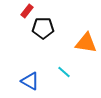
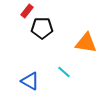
black pentagon: moved 1 px left
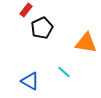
red rectangle: moved 1 px left, 1 px up
black pentagon: rotated 25 degrees counterclockwise
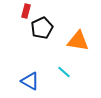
red rectangle: moved 1 px down; rotated 24 degrees counterclockwise
orange triangle: moved 8 px left, 2 px up
